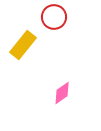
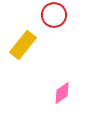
red circle: moved 2 px up
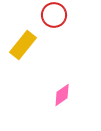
pink diamond: moved 2 px down
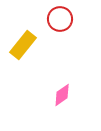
red circle: moved 6 px right, 4 px down
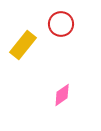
red circle: moved 1 px right, 5 px down
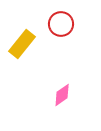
yellow rectangle: moved 1 px left, 1 px up
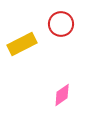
yellow rectangle: rotated 24 degrees clockwise
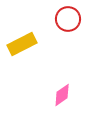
red circle: moved 7 px right, 5 px up
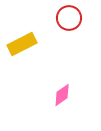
red circle: moved 1 px right, 1 px up
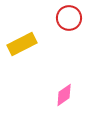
pink diamond: moved 2 px right
